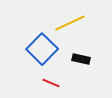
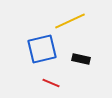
yellow line: moved 2 px up
blue square: rotated 32 degrees clockwise
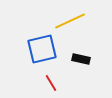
red line: rotated 36 degrees clockwise
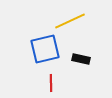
blue square: moved 3 px right
red line: rotated 30 degrees clockwise
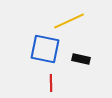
yellow line: moved 1 px left
blue square: rotated 24 degrees clockwise
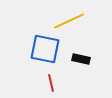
red line: rotated 12 degrees counterclockwise
